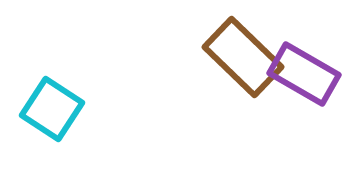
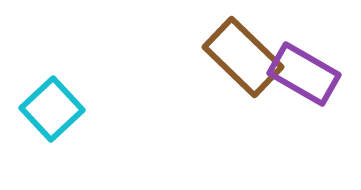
cyan square: rotated 14 degrees clockwise
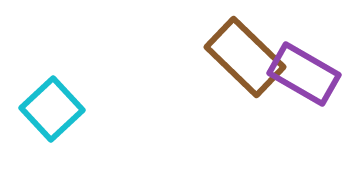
brown rectangle: moved 2 px right
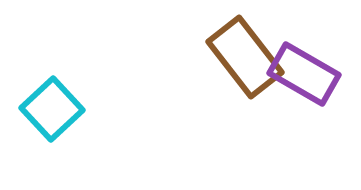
brown rectangle: rotated 8 degrees clockwise
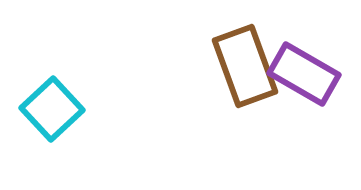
brown rectangle: moved 9 px down; rotated 18 degrees clockwise
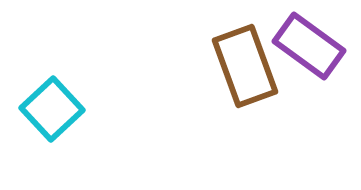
purple rectangle: moved 5 px right, 28 px up; rotated 6 degrees clockwise
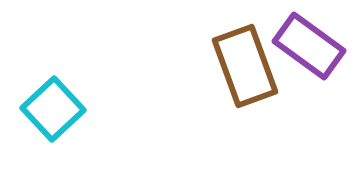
cyan square: moved 1 px right
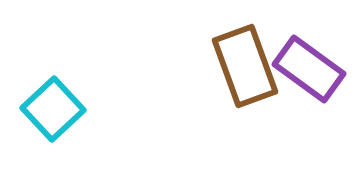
purple rectangle: moved 23 px down
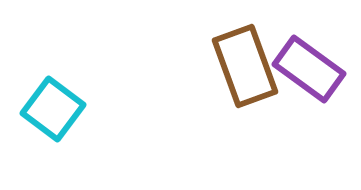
cyan square: rotated 10 degrees counterclockwise
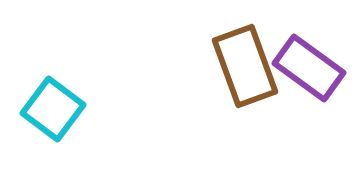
purple rectangle: moved 1 px up
